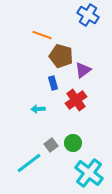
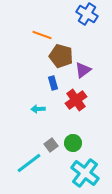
blue cross: moved 1 px left, 1 px up
cyan cross: moved 4 px left
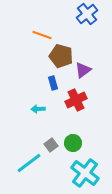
blue cross: rotated 20 degrees clockwise
red cross: rotated 10 degrees clockwise
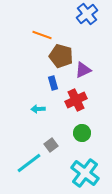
purple triangle: rotated 12 degrees clockwise
green circle: moved 9 px right, 10 px up
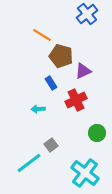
orange line: rotated 12 degrees clockwise
purple triangle: moved 1 px down
blue rectangle: moved 2 px left; rotated 16 degrees counterclockwise
green circle: moved 15 px right
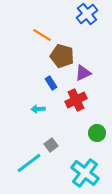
brown pentagon: moved 1 px right
purple triangle: moved 2 px down
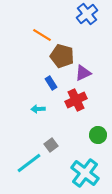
green circle: moved 1 px right, 2 px down
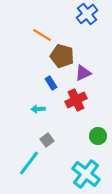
green circle: moved 1 px down
gray square: moved 4 px left, 5 px up
cyan line: rotated 16 degrees counterclockwise
cyan cross: moved 1 px right, 1 px down
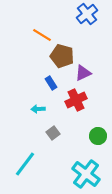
gray square: moved 6 px right, 7 px up
cyan line: moved 4 px left, 1 px down
